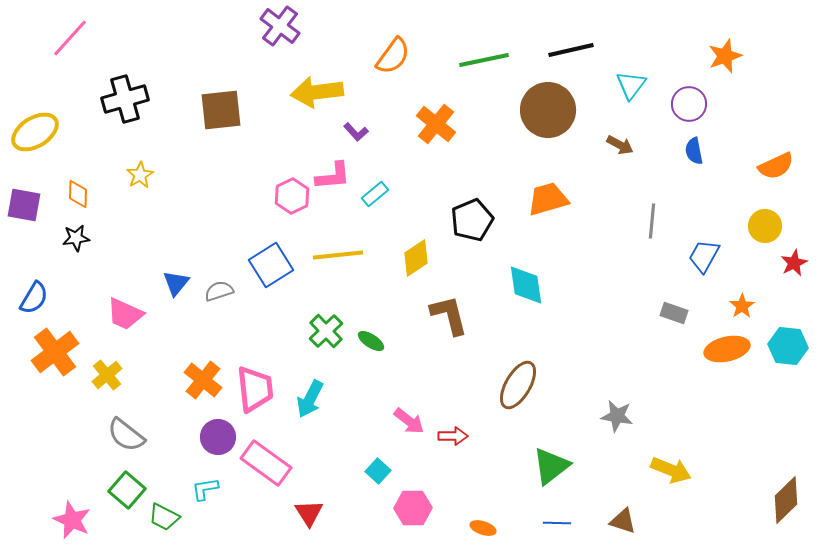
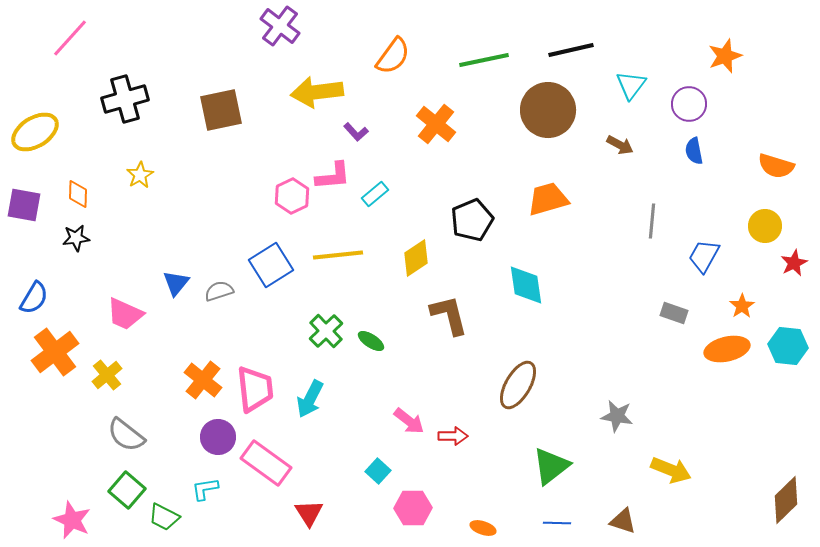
brown square at (221, 110): rotated 6 degrees counterclockwise
orange semicircle at (776, 166): rotated 42 degrees clockwise
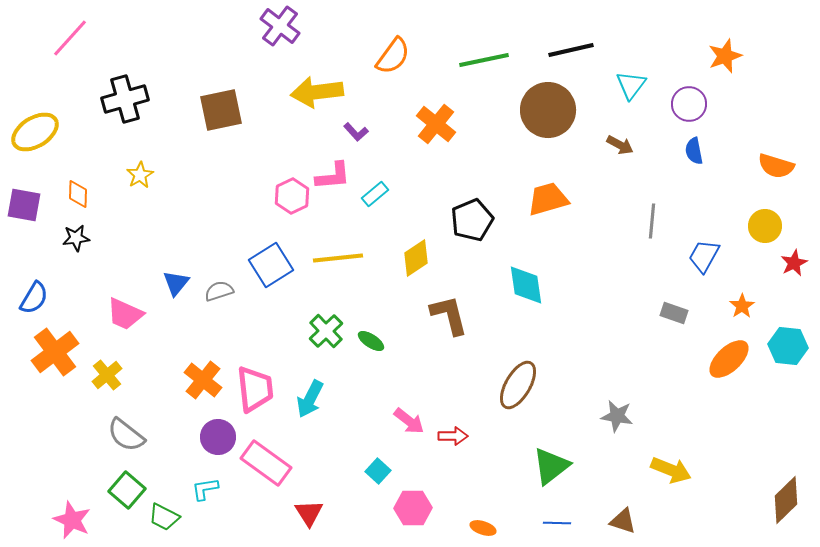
yellow line at (338, 255): moved 3 px down
orange ellipse at (727, 349): moved 2 px right, 10 px down; rotated 30 degrees counterclockwise
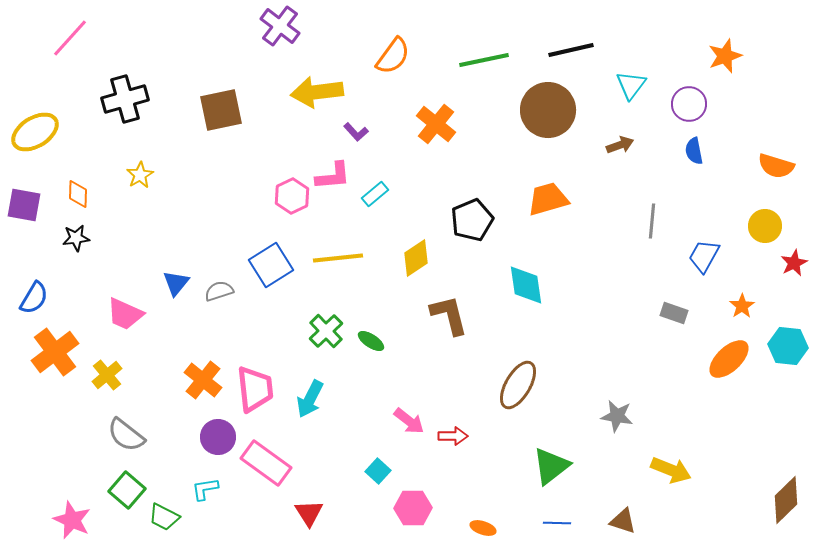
brown arrow at (620, 145): rotated 48 degrees counterclockwise
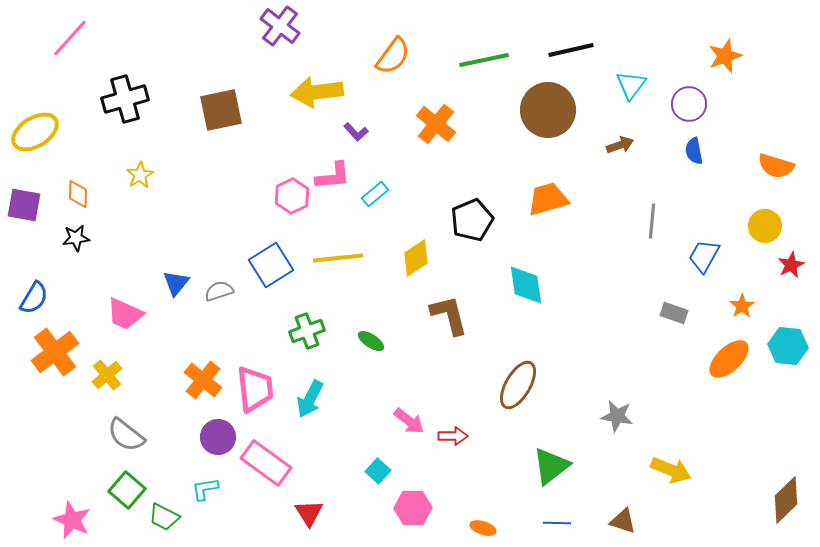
red star at (794, 263): moved 3 px left, 2 px down
green cross at (326, 331): moved 19 px left; rotated 24 degrees clockwise
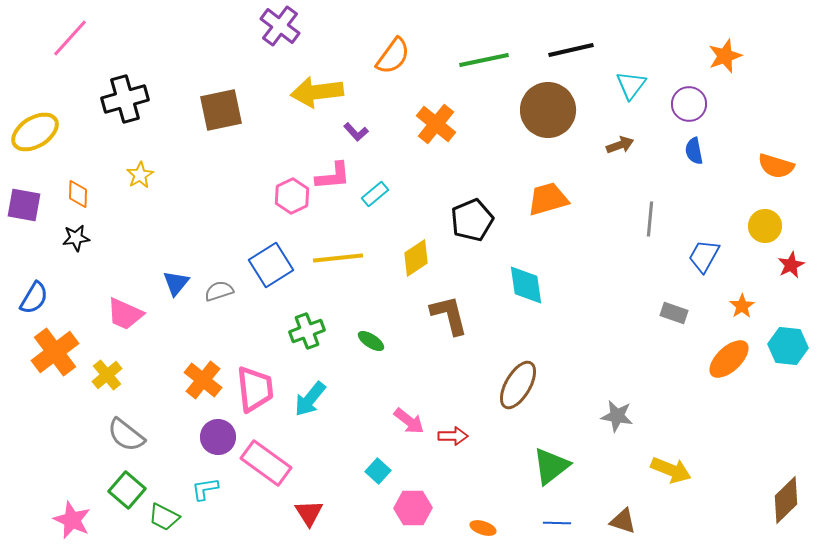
gray line at (652, 221): moved 2 px left, 2 px up
cyan arrow at (310, 399): rotated 12 degrees clockwise
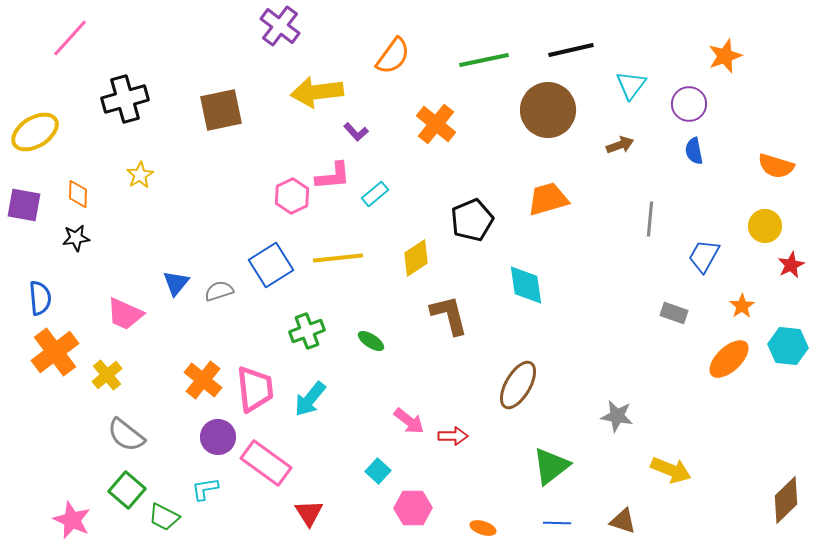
blue semicircle at (34, 298): moved 6 px right; rotated 36 degrees counterclockwise
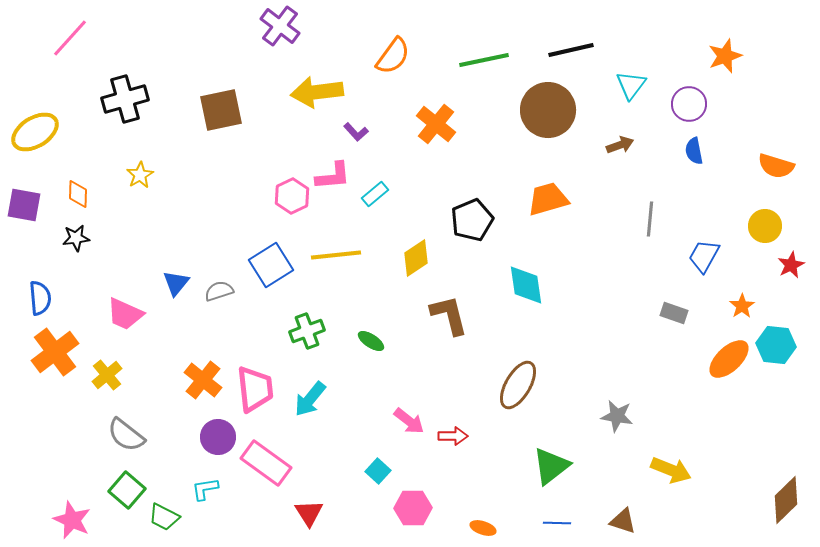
yellow line at (338, 258): moved 2 px left, 3 px up
cyan hexagon at (788, 346): moved 12 px left, 1 px up
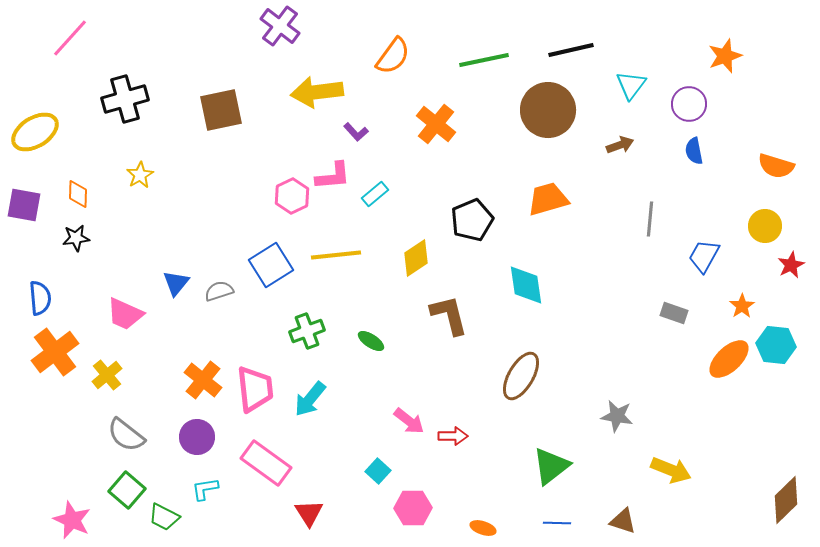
brown ellipse at (518, 385): moved 3 px right, 9 px up
purple circle at (218, 437): moved 21 px left
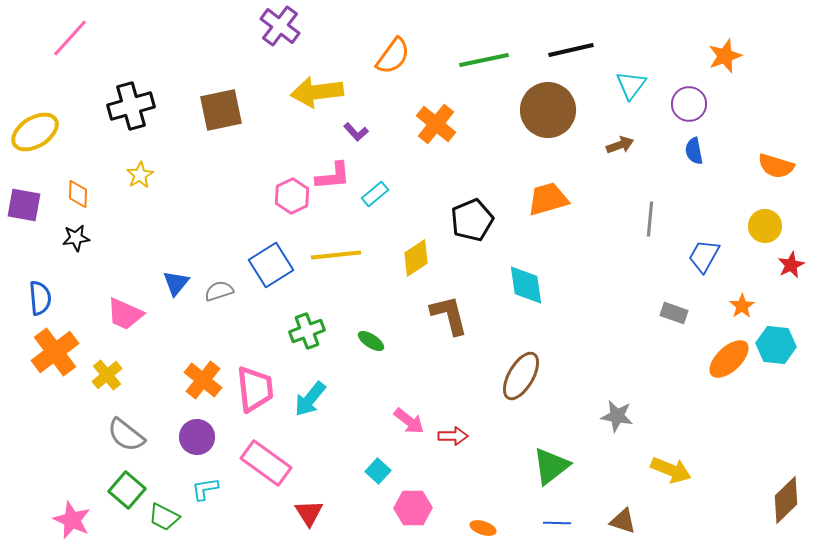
black cross at (125, 99): moved 6 px right, 7 px down
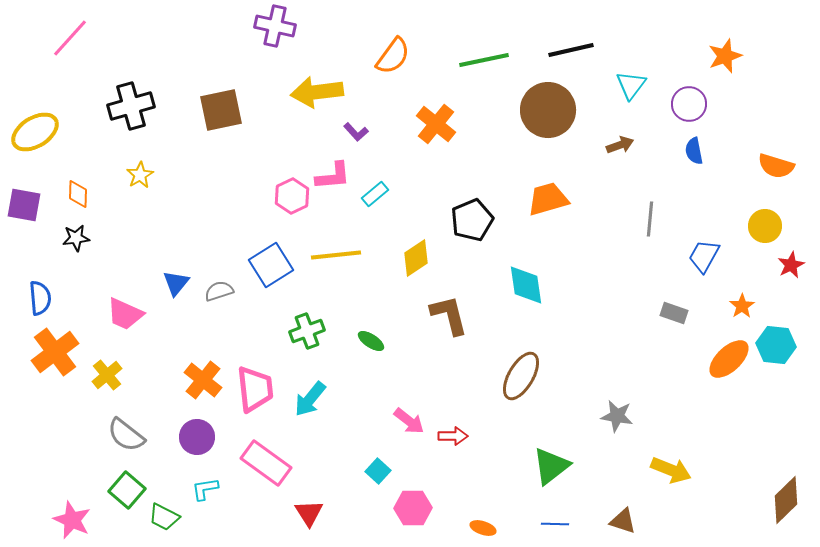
purple cross at (280, 26): moved 5 px left; rotated 24 degrees counterclockwise
blue line at (557, 523): moved 2 px left, 1 px down
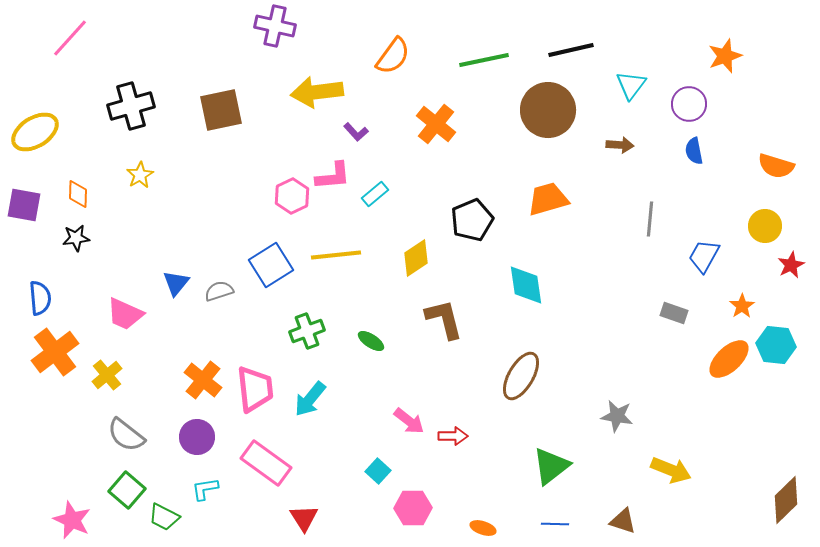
brown arrow at (620, 145): rotated 24 degrees clockwise
brown L-shape at (449, 315): moved 5 px left, 4 px down
red triangle at (309, 513): moved 5 px left, 5 px down
